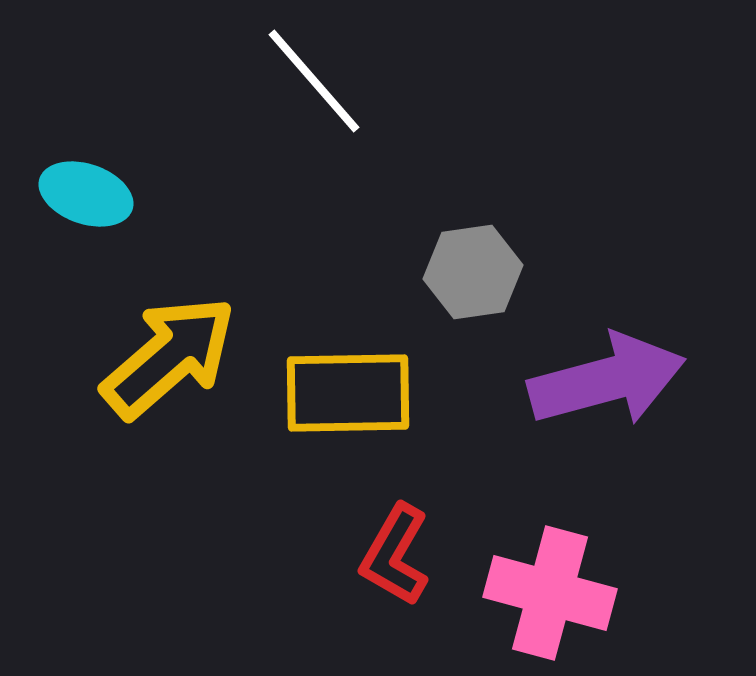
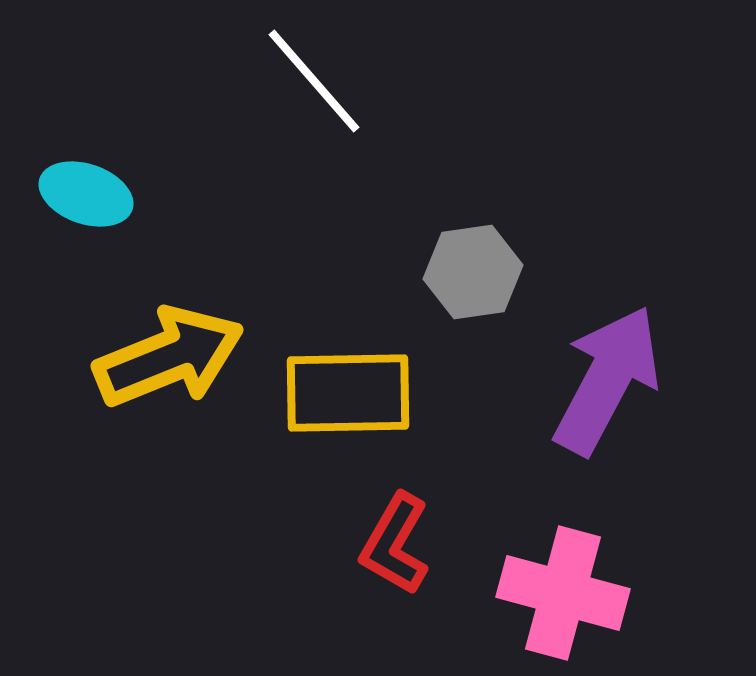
yellow arrow: rotated 19 degrees clockwise
purple arrow: rotated 47 degrees counterclockwise
red L-shape: moved 11 px up
pink cross: moved 13 px right
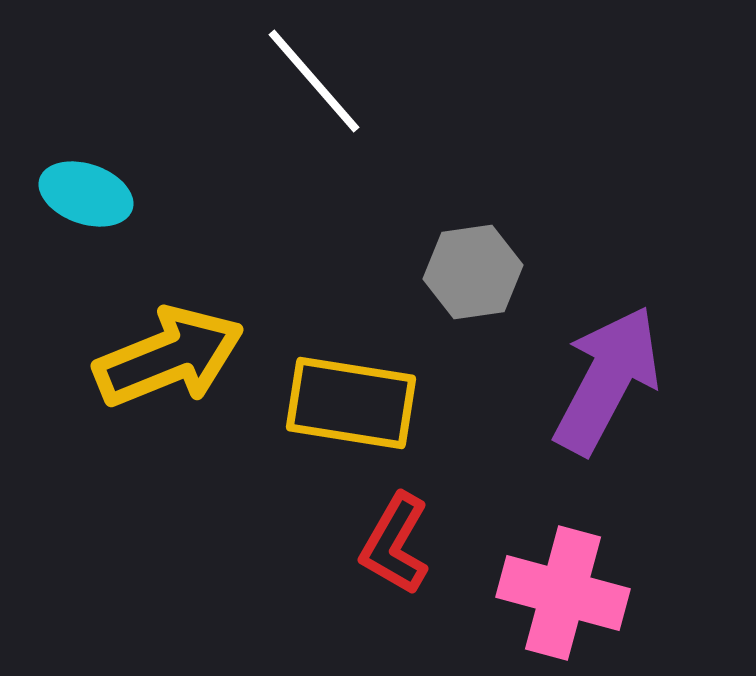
yellow rectangle: moved 3 px right, 10 px down; rotated 10 degrees clockwise
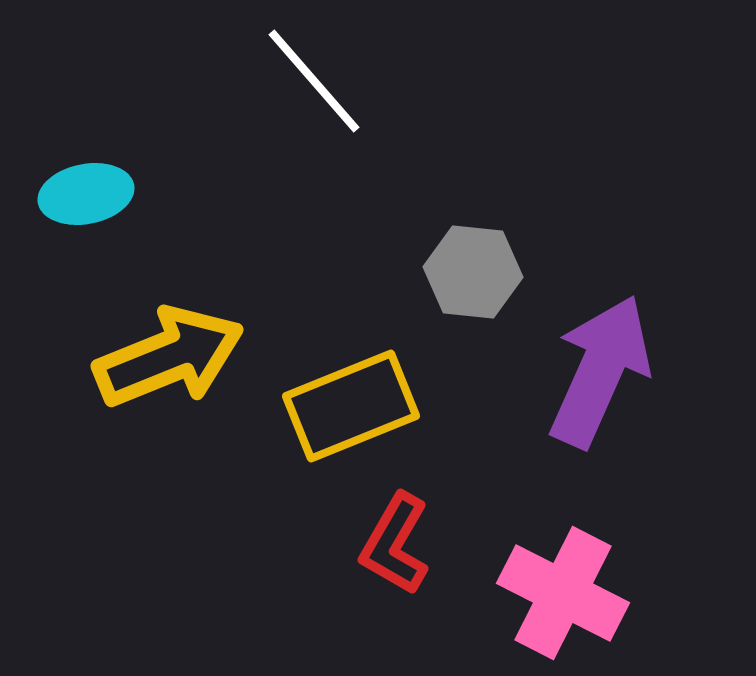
cyan ellipse: rotated 30 degrees counterclockwise
gray hexagon: rotated 14 degrees clockwise
purple arrow: moved 7 px left, 9 px up; rotated 4 degrees counterclockwise
yellow rectangle: moved 3 px down; rotated 31 degrees counterclockwise
pink cross: rotated 12 degrees clockwise
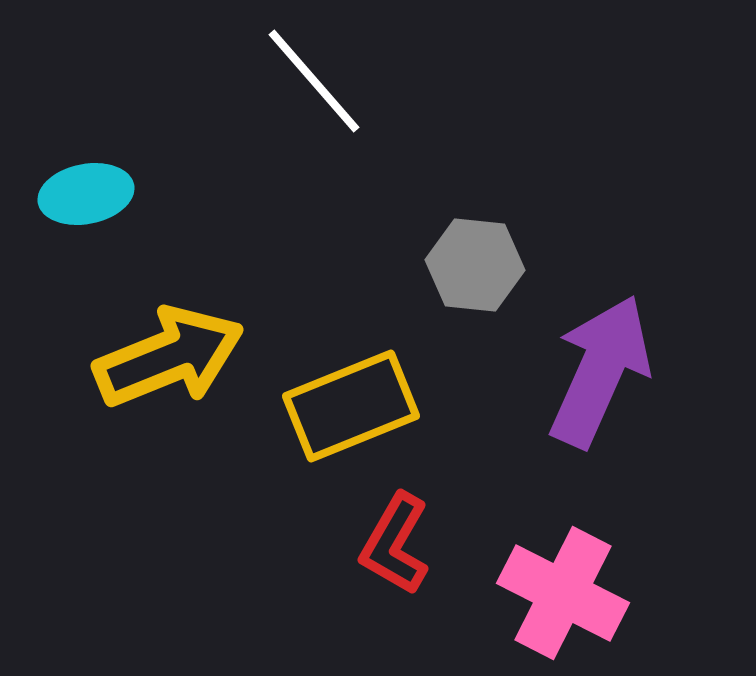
gray hexagon: moved 2 px right, 7 px up
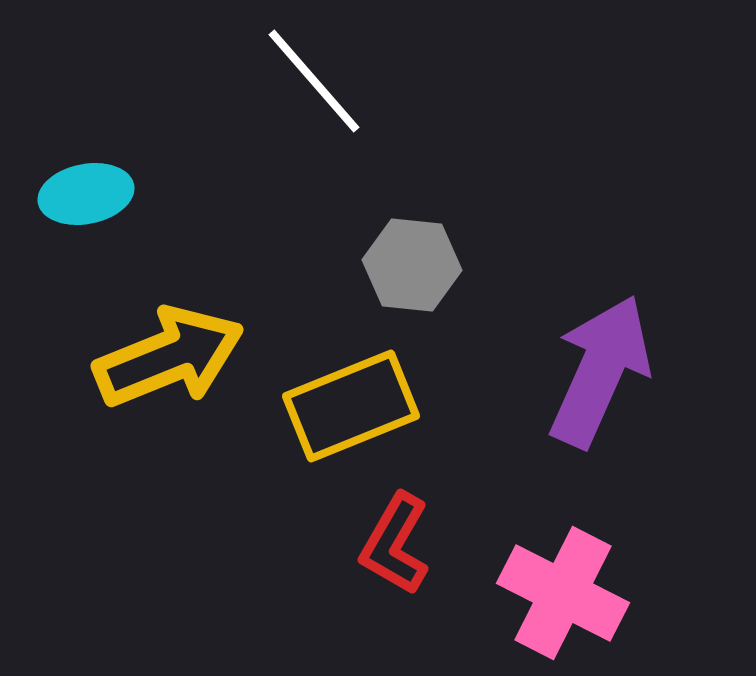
gray hexagon: moved 63 px left
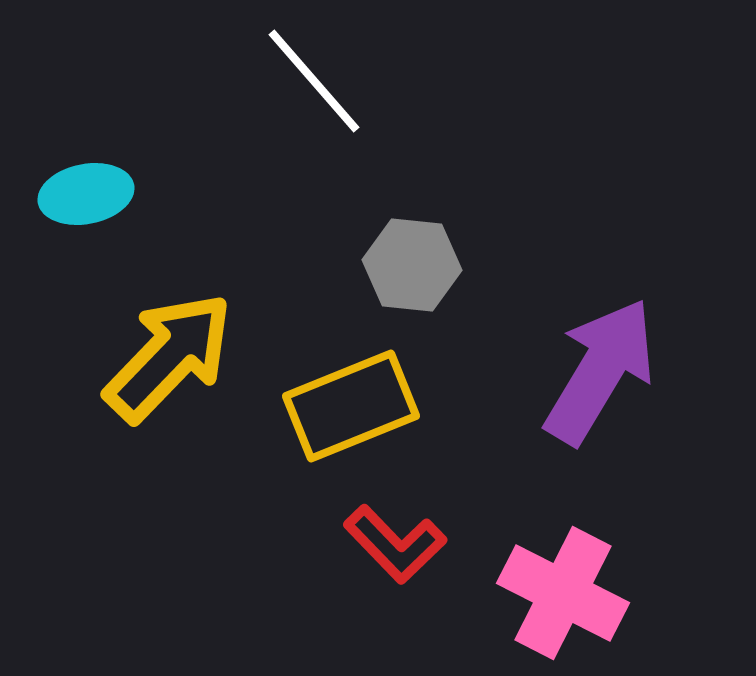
yellow arrow: rotated 24 degrees counterclockwise
purple arrow: rotated 7 degrees clockwise
red L-shape: rotated 74 degrees counterclockwise
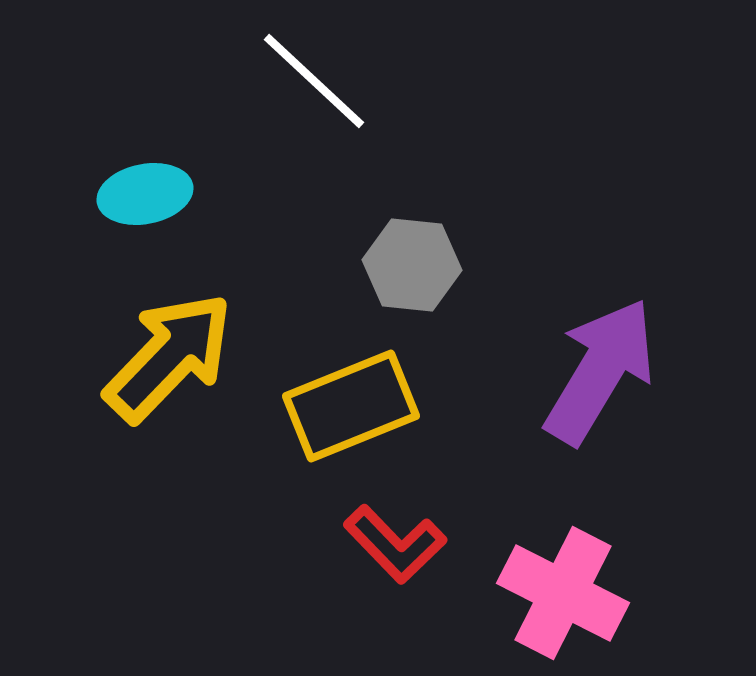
white line: rotated 6 degrees counterclockwise
cyan ellipse: moved 59 px right
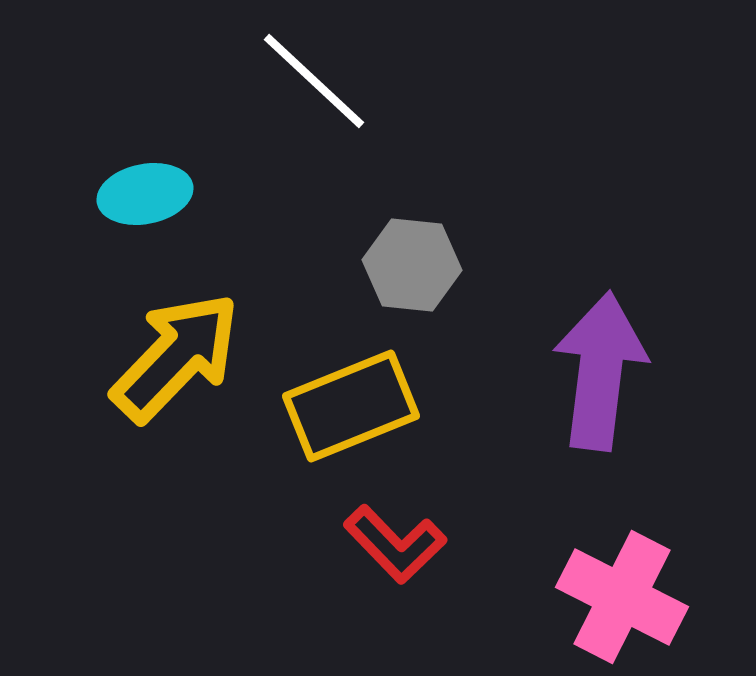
yellow arrow: moved 7 px right
purple arrow: rotated 24 degrees counterclockwise
pink cross: moved 59 px right, 4 px down
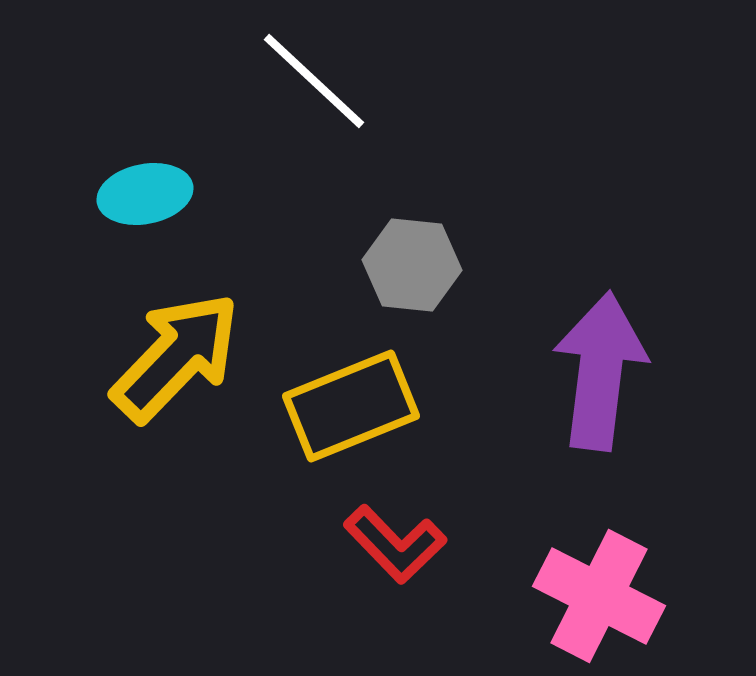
pink cross: moved 23 px left, 1 px up
